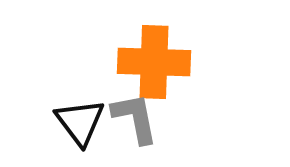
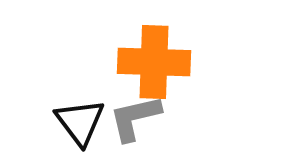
gray L-shape: rotated 92 degrees counterclockwise
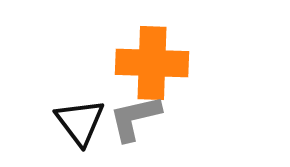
orange cross: moved 2 px left, 1 px down
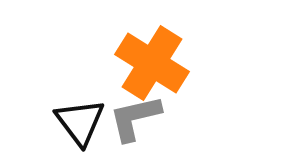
orange cross: rotated 30 degrees clockwise
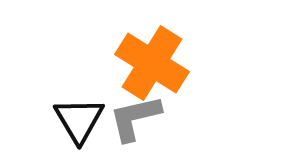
black triangle: moved 1 px left, 2 px up; rotated 6 degrees clockwise
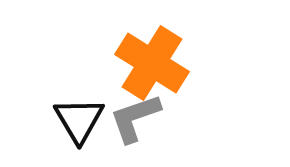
gray L-shape: rotated 6 degrees counterclockwise
